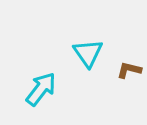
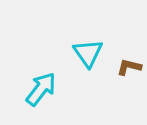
brown L-shape: moved 3 px up
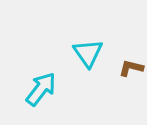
brown L-shape: moved 2 px right, 1 px down
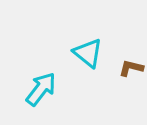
cyan triangle: rotated 16 degrees counterclockwise
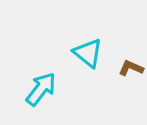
brown L-shape: rotated 10 degrees clockwise
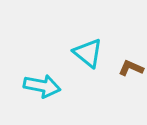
cyan arrow: moved 1 px right, 3 px up; rotated 63 degrees clockwise
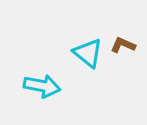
brown L-shape: moved 8 px left, 23 px up
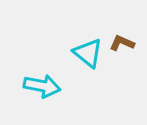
brown L-shape: moved 1 px left, 2 px up
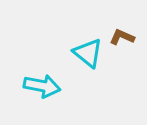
brown L-shape: moved 6 px up
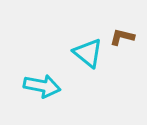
brown L-shape: rotated 10 degrees counterclockwise
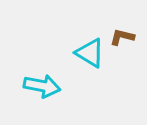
cyan triangle: moved 2 px right; rotated 8 degrees counterclockwise
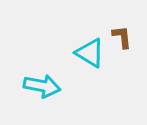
brown L-shape: rotated 70 degrees clockwise
